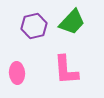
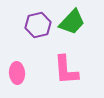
purple hexagon: moved 4 px right, 1 px up
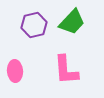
purple hexagon: moved 4 px left
pink ellipse: moved 2 px left, 2 px up
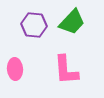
purple hexagon: rotated 20 degrees clockwise
pink ellipse: moved 2 px up
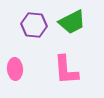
green trapezoid: rotated 20 degrees clockwise
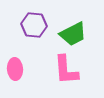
green trapezoid: moved 1 px right, 12 px down
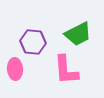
purple hexagon: moved 1 px left, 17 px down
green trapezoid: moved 5 px right
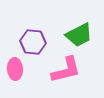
green trapezoid: moved 1 px right, 1 px down
pink L-shape: rotated 100 degrees counterclockwise
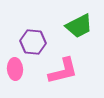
green trapezoid: moved 9 px up
pink L-shape: moved 3 px left, 1 px down
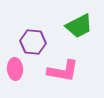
pink L-shape: rotated 24 degrees clockwise
